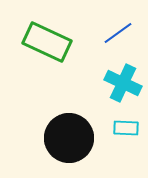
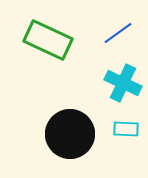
green rectangle: moved 1 px right, 2 px up
cyan rectangle: moved 1 px down
black circle: moved 1 px right, 4 px up
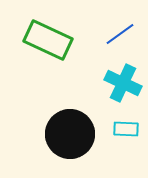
blue line: moved 2 px right, 1 px down
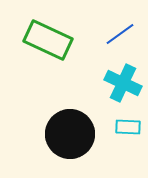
cyan rectangle: moved 2 px right, 2 px up
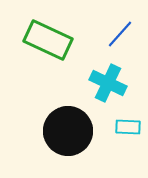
blue line: rotated 12 degrees counterclockwise
cyan cross: moved 15 px left
black circle: moved 2 px left, 3 px up
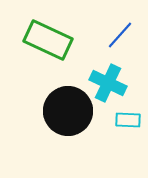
blue line: moved 1 px down
cyan rectangle: moved 7 px up
black circle: moved 20 px up
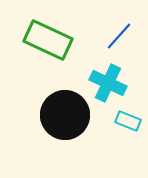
blue line: moved 1 px left, 1 px down
black circle: moved 3 px left, 4 px down
cyan rectangle: moved 1 px down; rotated 20 degrees clockwise
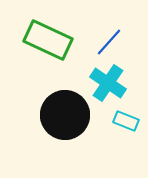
blue line: moved 10 px left, 6 px down
cyan cross: rotated 9 degrees clockwise
cyan rectangle: moved 2 px left
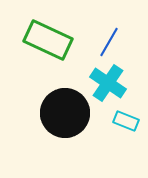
blue line: rotated 12 degrees counterclockwise
black circle: moved 2 px up
